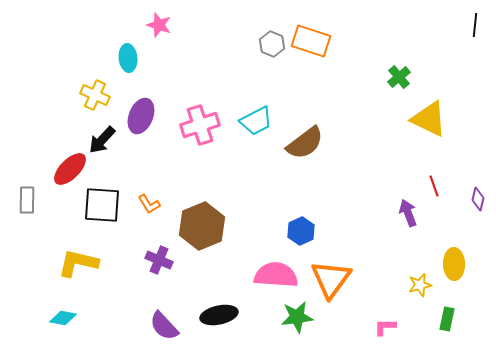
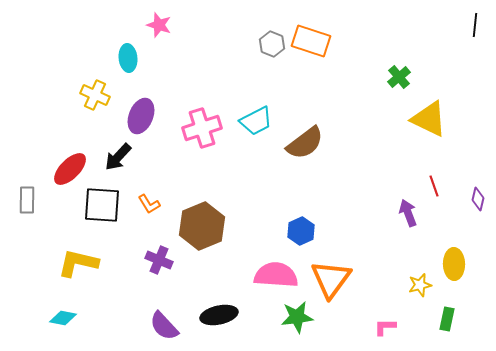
pink cross: moved 2 px right, 3 px down
black arrow: moved 16 px right, 17 px down
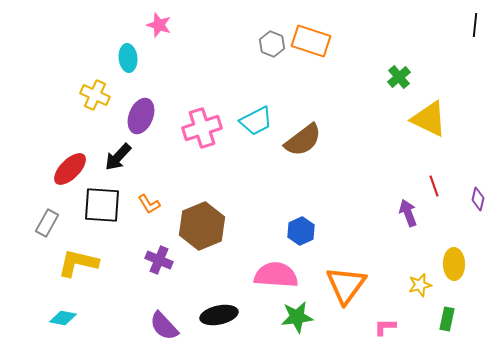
brown semicircle: moved 2 px left, 3 px up
gray rectangle: moved 20 px right, 23 px down; rotated 28 degrees clockwise
orange triangle: moved 15 px right, 6 px down
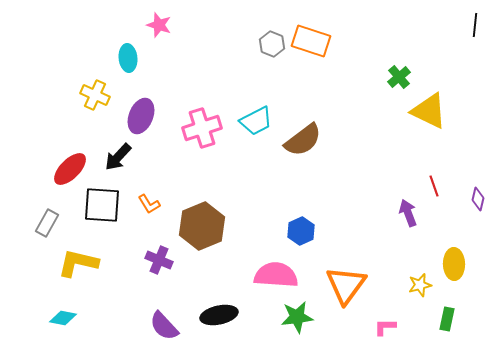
yellow triangle: moved 8 px up
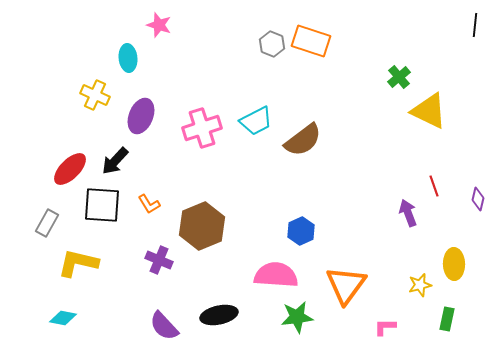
black arrow: moved 3 px left, 4 px down
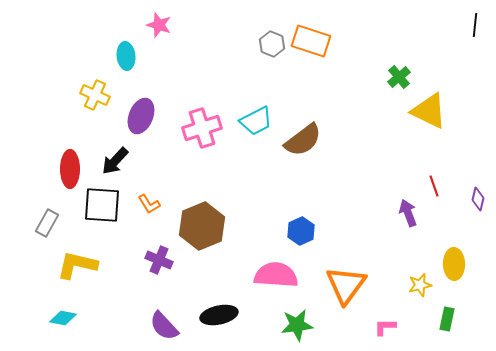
cyan ellipse: moved 2 px left, 2 px up
red ellipse: rotated 45 degrees counterclockwise
yellow L-shape: moved 1 px left, 2 px down
green star: moved 8 px down
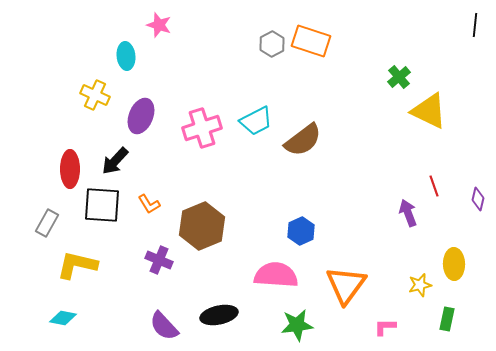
gray hexagon: rotated 10 degrees clockwise
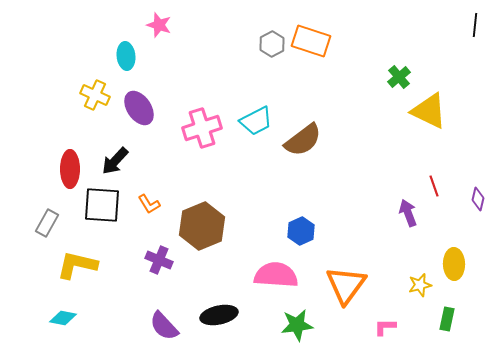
purple ellipse: moved 2 px left, 8 px up; rotated 56 degrees counterclockwise
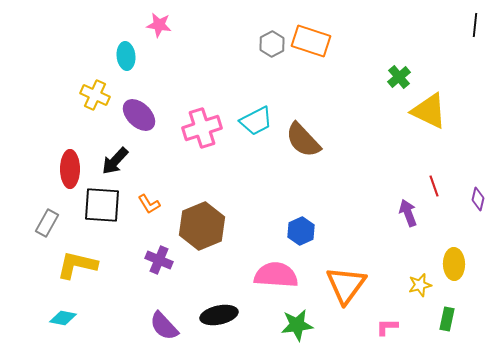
pink star: rotated 10 degrees counterclockwise
purple ellipse: moved 7 px down; rotated 12 degrees counterclockwise
brown semicircle: rotated 84 degrees clockwise
pink L-shape: moved 2 px right
